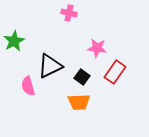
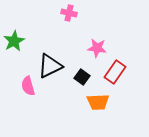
orange trapezoid: moved 19 px right
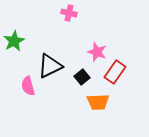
pink star: moved 4 px down; rotated 12 degrees clockwise
black square: rotated 14 degrees clockwise
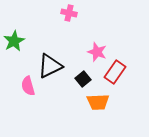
black square: moved 1 px right, 2 px down
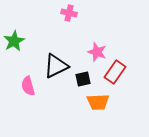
black triangle: moved 6 px right
black square: rotated 28 degrees clockwise
